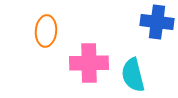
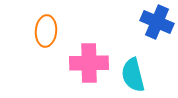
blue cross: rotated 16 degrees clockwise
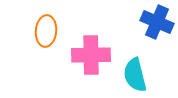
pink cross: moved 2 px right, 8 px up
cyan semicircle: moved 2 px right
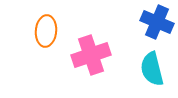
pink cross: rotated 18 degrees counterclockwise
cyan semicircle: moved 17 px right, 6 px up
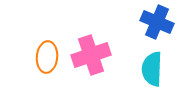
orange ellipse: moved 1 px right, 26 px down
cyan semicircle: rotated 16 degrees clockwise
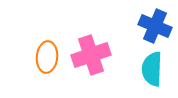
blue cross: moved 2 px left, 4 px down
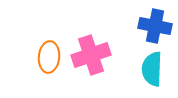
blue cross: rotated 12 degrees counterclockwise
orange ellipse: moved 2 px right
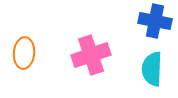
blue cross: moved 5 px up
orange ellipse: moved 25 px left, 4 px up
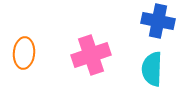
blue cross: moved 3 px right
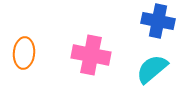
pink cross: rotated 30 degrees clockwise
cyan semicircle: rotated 48 degrees clockwise
